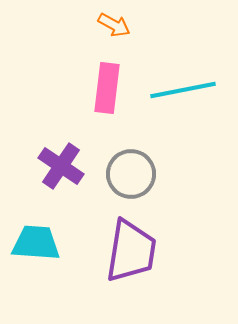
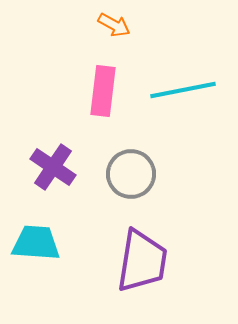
pink rectangle: moved 4 px left, 3 px down
purple cross: moved 8 px left, 1 px down
purple trapezoid: moved 11 px right, 10 px down
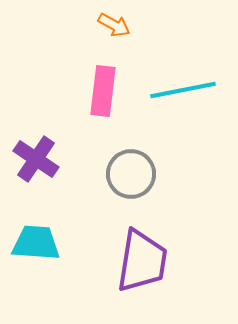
purple cross: moved 17 px left, 8 px up
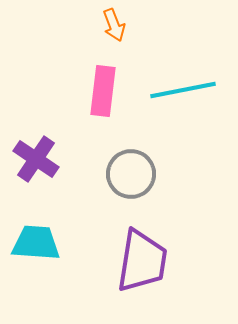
orange arrow: rotated 40 degrees clockwise
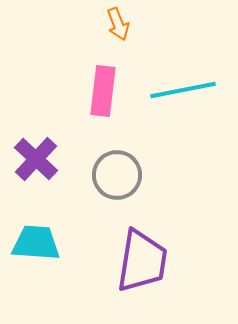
orange arrow: moved 4 px right, 1 px up
purple cross: rotated 9 degrees clockwise
gray circle: moved 14 px left, 1 px down
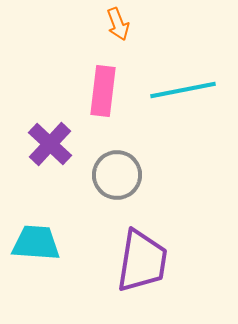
purple cross: moved 14 px right, 15 px up
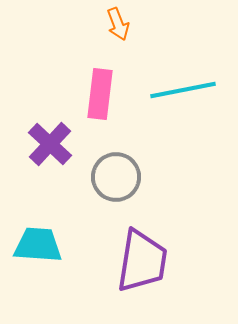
pink rectangle: moved 3 px left, 3 px down
gray circle: moved 1 px left, 2 px down
cyan trapezoid: moved 2 px right, 2 px down
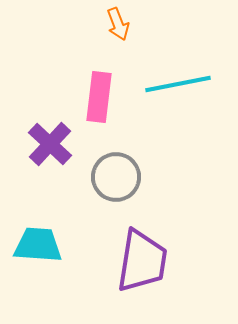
cyan line: moved 5 px left, 6 px up
pink rectangle: moved 1 px left, 3 px down
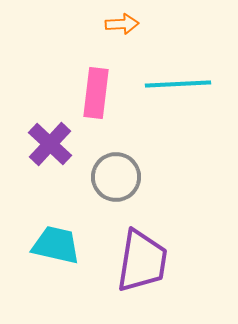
orange arrow: moved 4 px right; rotated 72 degrees counterclockwise
cyan line: rotated 8 degrees clockwise
pink rectangle: moved 3 px left, 4 px up
cyan trapezoid: moved 18 px right; rotated 9 degrees clockwise
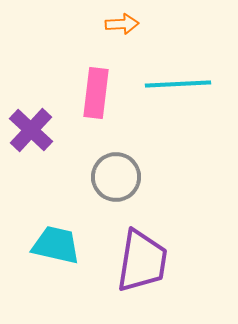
purple cross: moved 19 px left, 14 px up
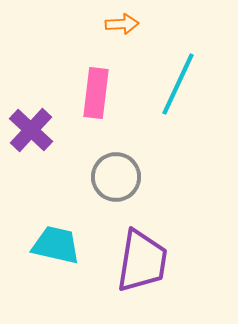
cyan line: rotated 62 degrees counterclockwise
